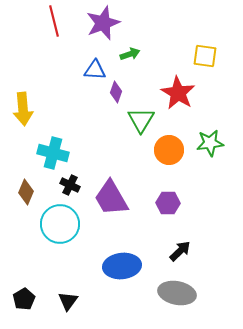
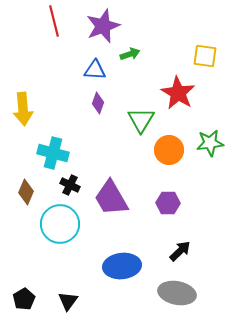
purple star: moved 3 px down
purple diamond: moved 18 px left, 11 px down
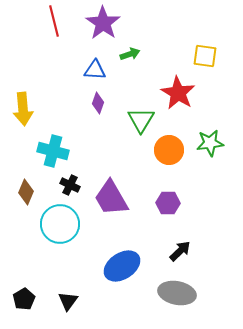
purple star: moved 3 px up; rotated 16 degrees counterclockwise
cyan cross: moved 2 px up
blue ellipse: rotated 27 degrees counterclockwise
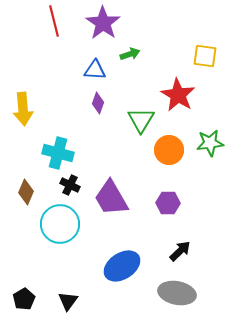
red star: moved 2 px down
cyan cross: moved 5 px right, 2 px down
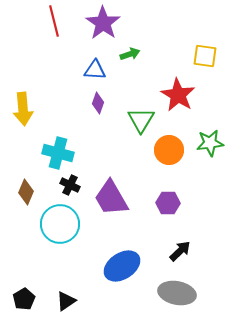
black triangle: moved 2 px left; rotated 20 degrees clockwise
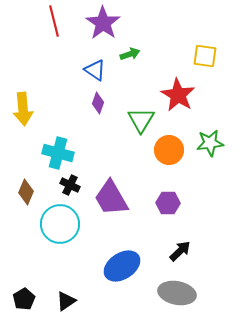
blue triangle: rotated 30 degrees clockwise
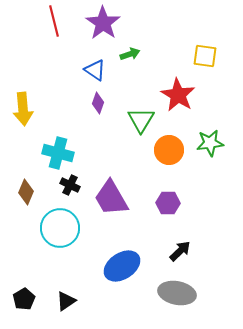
cyan circle: moved 4 px down
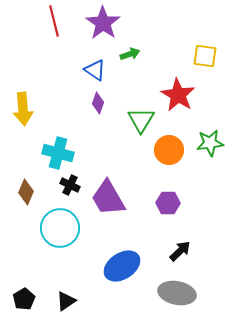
purple trapezoid: moved 3 px left
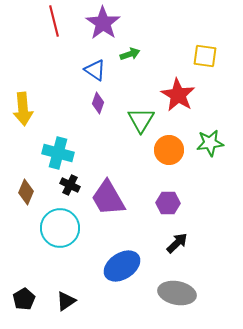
black arrow: moved 3 px left, 8 px up
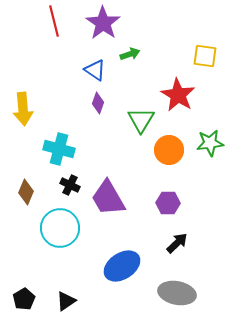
cyan cross: moved 1 px right, 4 px up
